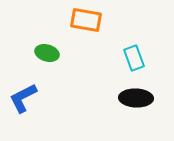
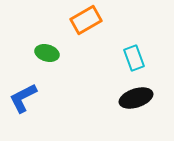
orange rectangle: rotated 40 degrees counterclockwise
black ellipse: rotated 20 degrees counterclockwise
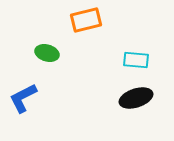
orange rectangle: rotated 16 degrees clockwise
cyan rectangle: moved 2 px right, 2 px down; rotated 65 degrees counterclockwise
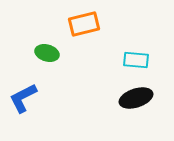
orange rectangle: moved 2 px left, 4 px down
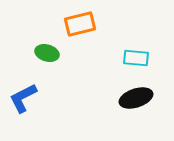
orange rectangle: moved 4 px left
cyan rectangle: moved 2 px up
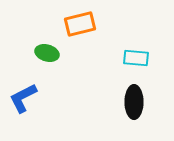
black ellipse: moved 2 px left, 4 px down; rotated 72 degrees counterclockwise
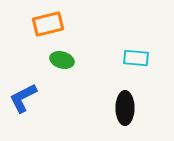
orange rectangle: moved 32 px left
green ellipse: moved 15 px right, 7 px down
black ellipse: moved 9 px left, 6 px down
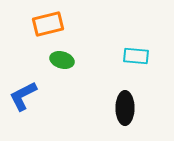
cyan rectangle: moved 2 px up
blue L-shape: moved 2 px up
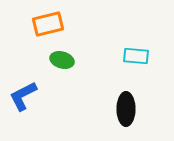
black ellipse: moved 1 px right, 1 px down
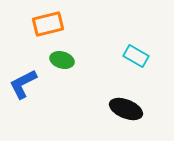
cyan rectangle: rotated 25 degrees clockwise
blue L-shape: moved 12 px up
black ellipse: rotated 68 degrees counterclockwise
